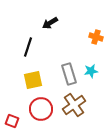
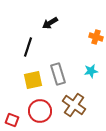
gray rectangle: moved 11 px left
brown cross: rotated 20 degrees counterclockwise
red circle: moved 1 px left, 2 px down
red square: moved 1 px up
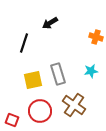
black line: moved 4 px left, 4 px up
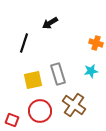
orange cross: moved 6 px down
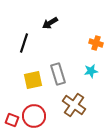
red circle: moved 6 px left, 5 px down
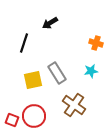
gray rectangle: moved 1 px left, 1 px up; rotated 15 degrees counterclockwise
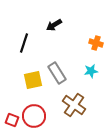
black arrow: moved 4 px right, 2 px down
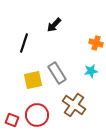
black arrow: rotated 14 degrees counterclockwise
red circle: moved 3 px right, 1 px up
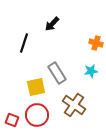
black arrow: moved 2 px left, 1 px up
yellow square: moved 3 px right, 7 px down
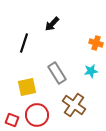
yellow square: moved 9 px left
